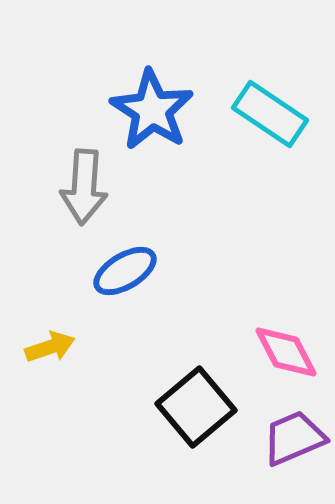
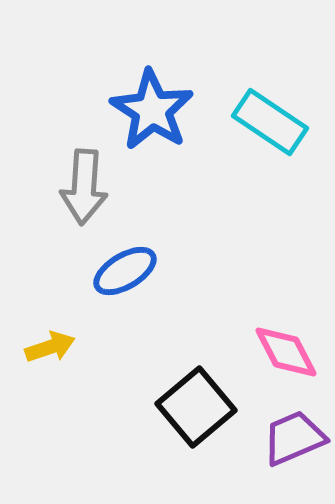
cyan rectangle: moved 8 px down
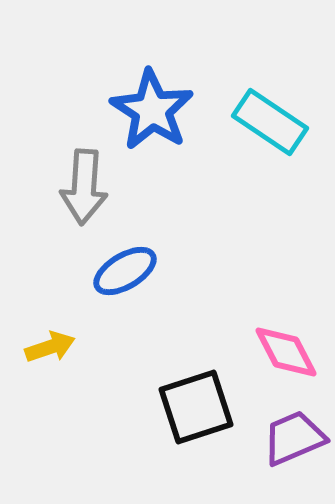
black square: rotated 22 degrees clockwise
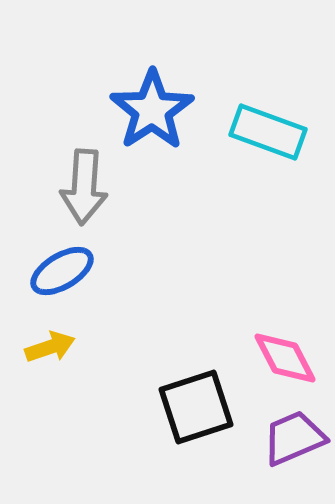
blue star: rotated 6 degrees clockwise
cyan rectangle: moved 2 px left, 10 px down; rotated 14 degrees counterclockwise
blue ellipse: moved 63 px left
pink diamond: moved 1 px left, 6 px down
